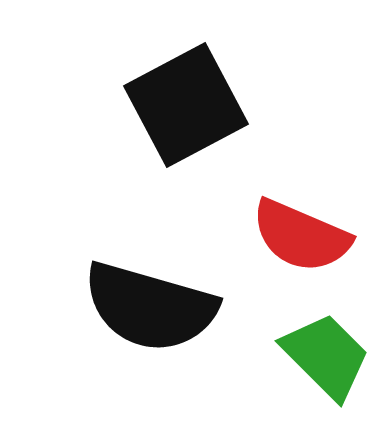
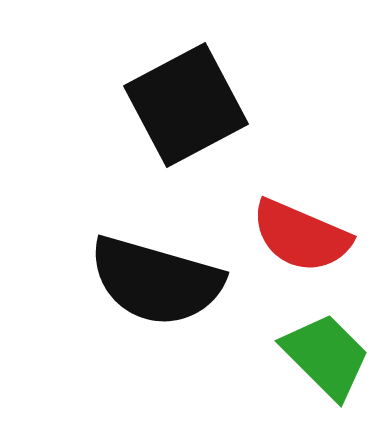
black semicircle: moved 6 px right, 26 px up
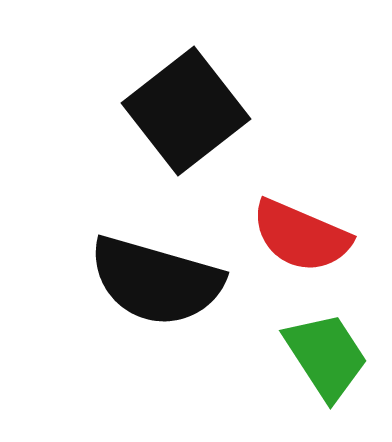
black square: moved 6 px down; rotated 10 degrees counterclockwise
green trapezoid: rotated 12 degrees clockwise
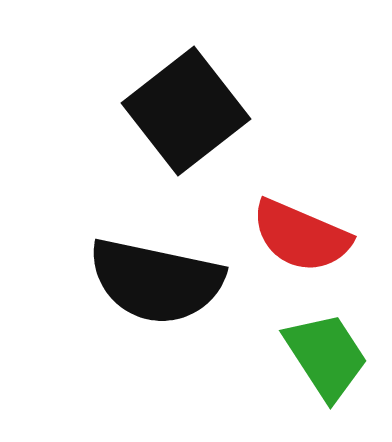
black semicircle: rotated 4 degrees counterclockwise
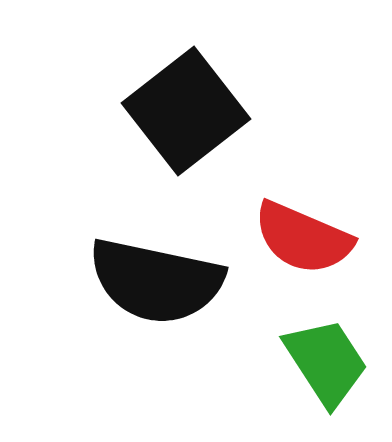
red semicircle: moved 2 px right, 2 px down
green trapezoid: moved 6 px down
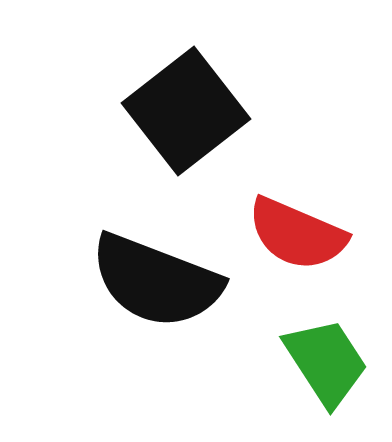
red semicircle: moved 6 px left, 4 px up
black semicircle: rotated 9 degrees clockwise
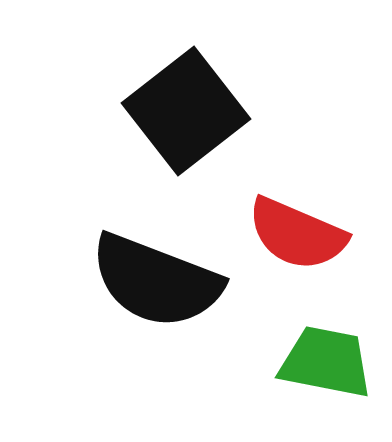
green trapezoid: rotated 46 degrees counterclockwise
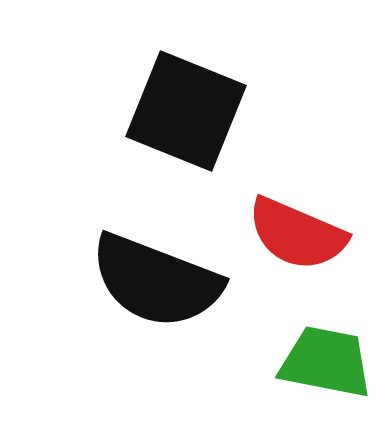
black square: rotated 30 degrees counterclockwise
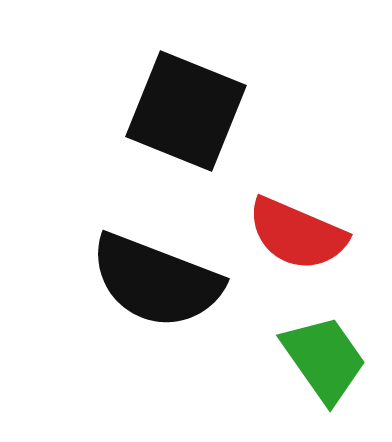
green trapezoid: moved 2 px left, 3 px up; rotated 44 degrees clockwise
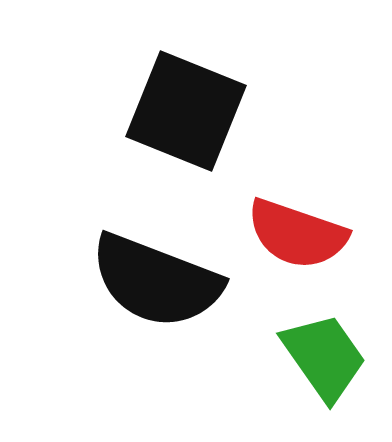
red semicircle: rotated 4 degrees counterclockwise
green trapezoid: moved 2 px up
